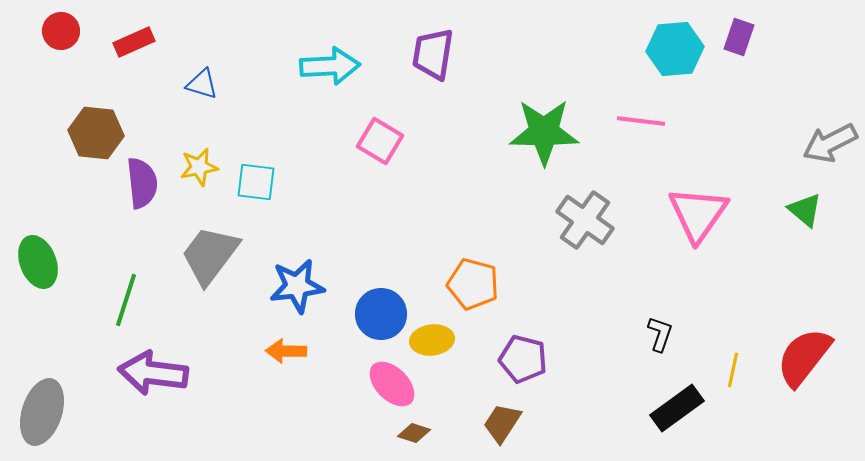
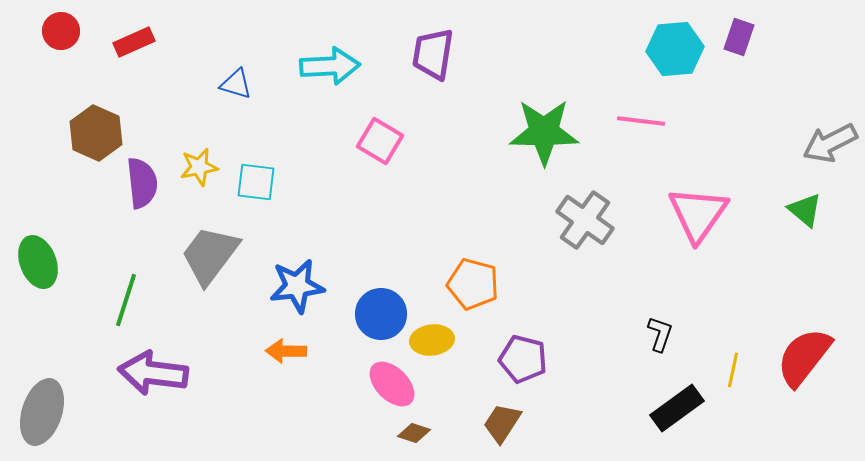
blue triangle: moved 34 px right
brown hexagon: rotated 18 degrees clockwise
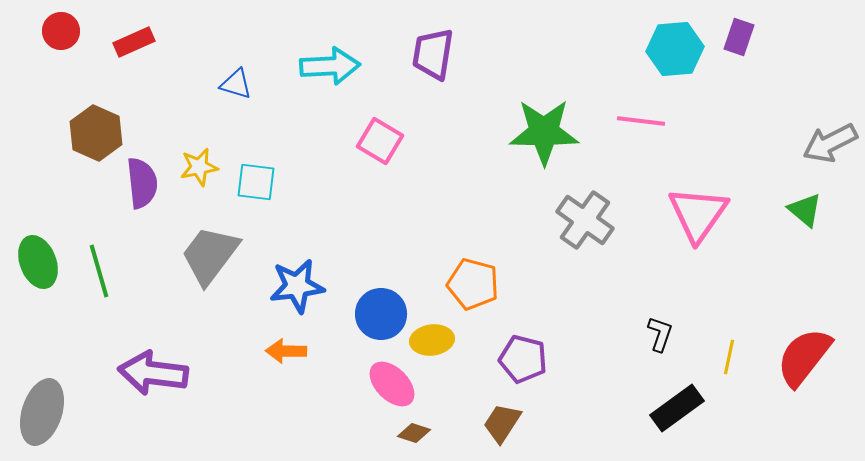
green line: moved 27 px left, 29 px up; rotated 34 degrees counterclockwise
yellow line: moved 4 px left, 13 px up
